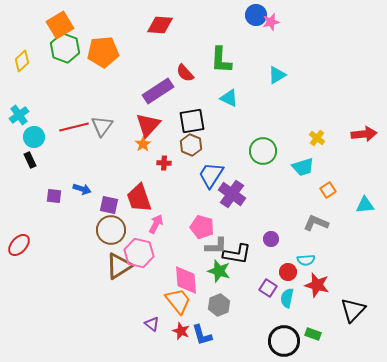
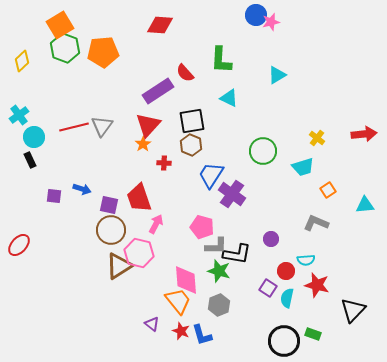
red circle at (288, 272): moved 2 px left, 1 px up
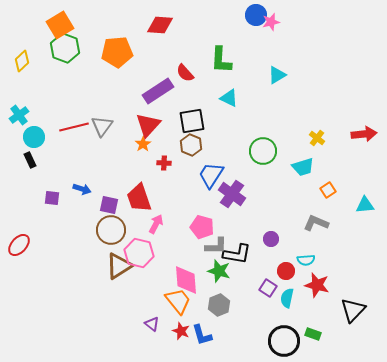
orange pentagon at (103, 52): moved 14 px right
purple square at (54, 196): moved 2 px left, 2 px down
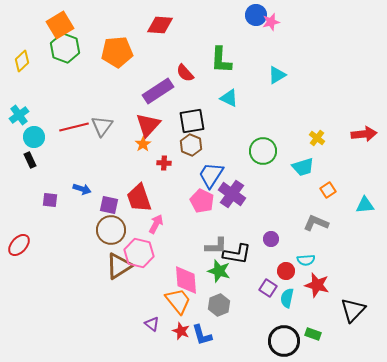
purple square at (52, 198): moved 2 px left, 2 px down
pink pentagon at (202, 227): moved 26 px up; rotated 10 degrees clockwise
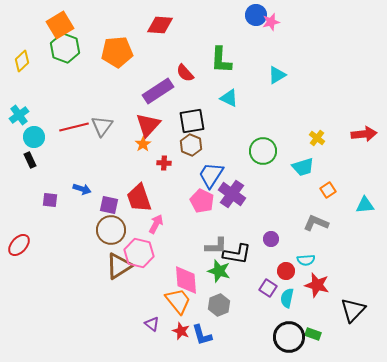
black circle at (284, 341): moved 5 px right, 4 px up
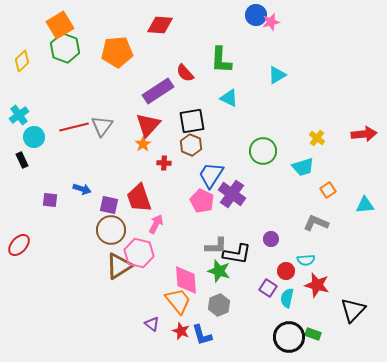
black rectangle at (30, 160): moved 8 px left
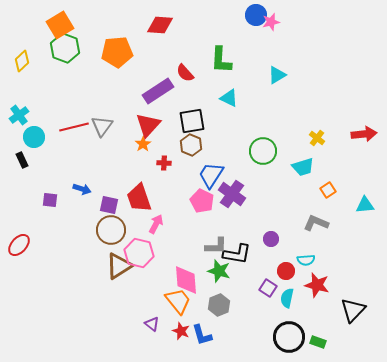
green rectangle at (313, 334): moved 5 px right, 8 px down
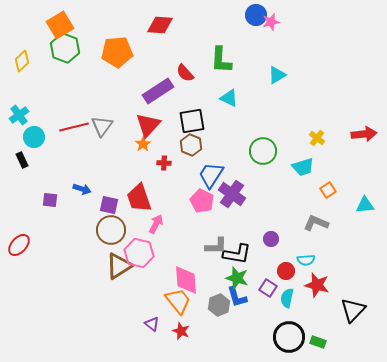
green star at (219, 271): moved 18 px right, 7 px down
blue L-shape at (202, 335): moved 35 px right, 38 px up
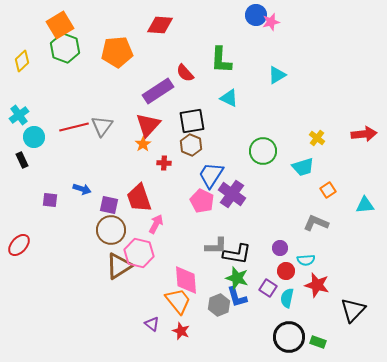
purple circle at (271, 239): moved 9 px right, 9 px down
